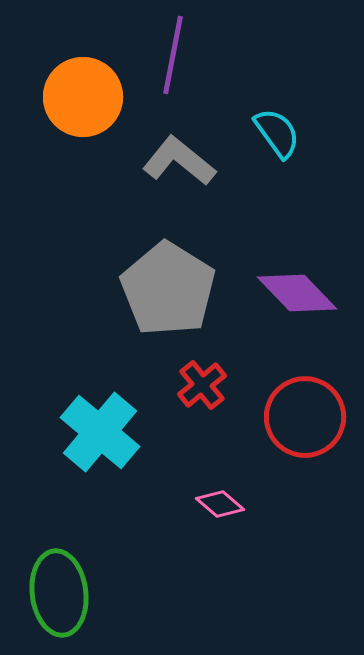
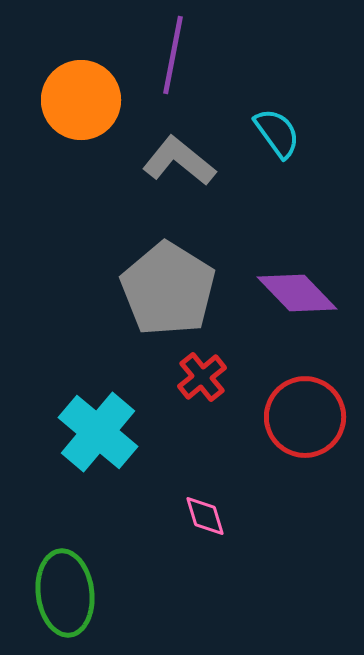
orange circle: moved 2 px left, 3 px down
red cross: moved 8 px up
cyan cross: moved 2 px left
pink diamond: moved 15 px left, 12 px down; rotated 33 degrees clockwise
green ellipse: moved 6 px right
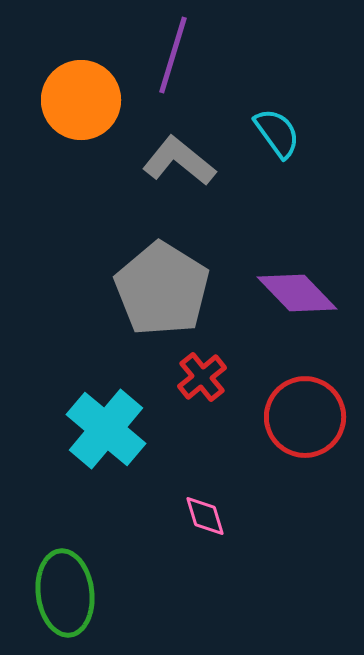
purple line: rotated 6 degrees clockwise
gray pentagon: moved 6 px left
cyan cross: moved 8 px right, 3 px up
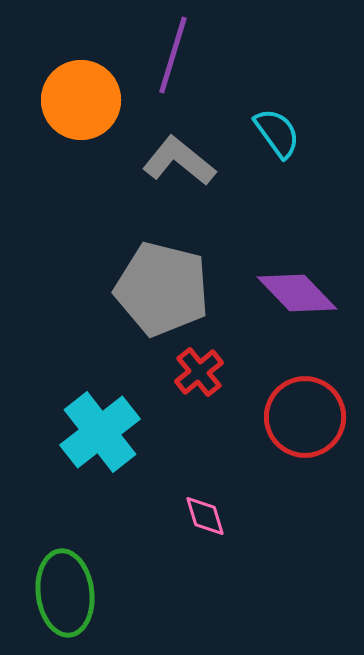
gray pentagon: rotated 18 degrees counterclockwise
red cross: moved 3 px left, 5 px up
cyan cross: moved 6 px left, 3 px down; rotated 12 degrees clockwise
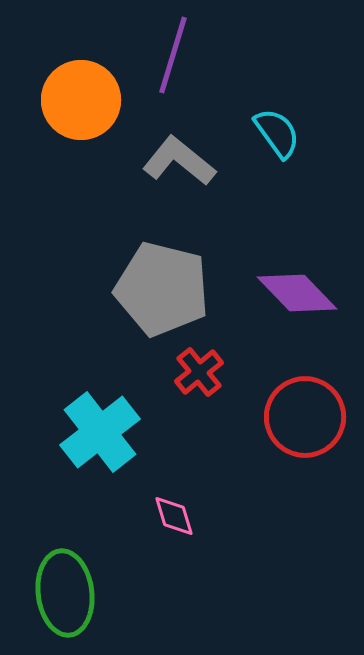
pink diamond: moved 31 px left
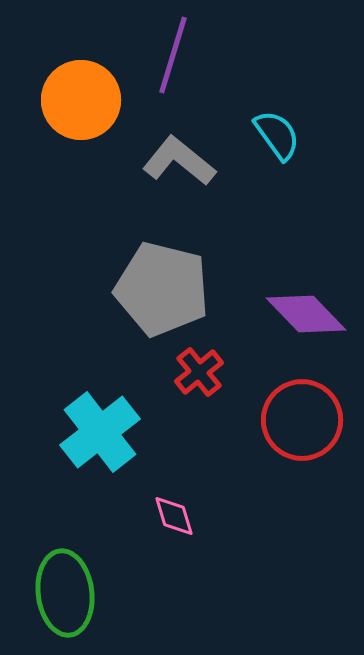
cyan semicircle: moved 2 px down
purple diamond: moved 9 px right, 21 px down
red circle: moved 3 px left, 3 px down
